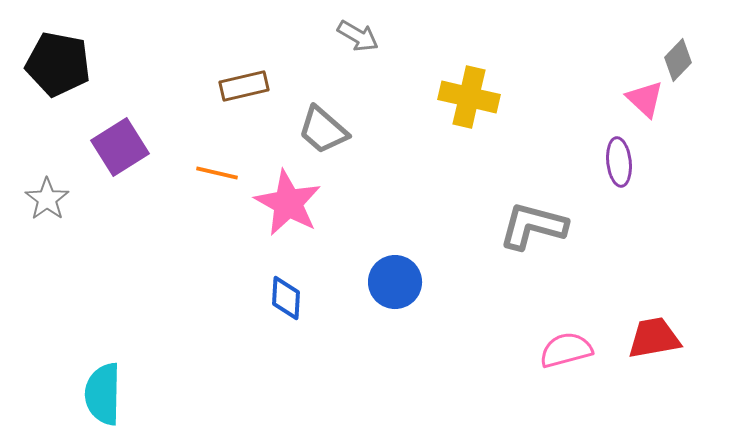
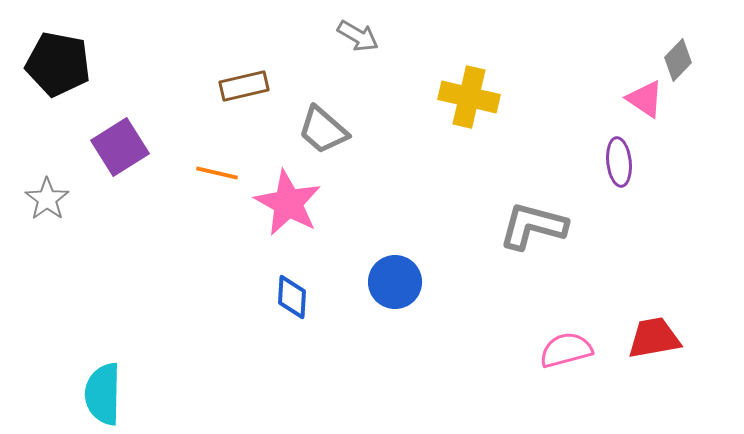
pink triangle: rotated 9 degrees counterclockwise
blue diamond: moved 6 px right, 1 px up
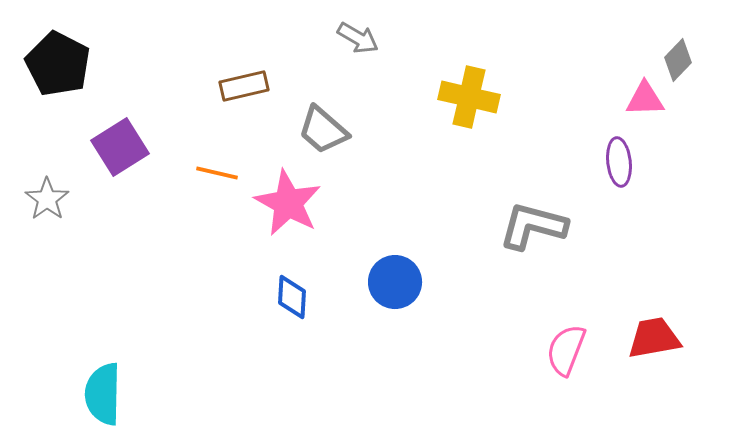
gray arrow: moved 2 px down
black pentagon: rotated 16 degrees clockwise
pink triangle: rotated 36 degrees counterclockwise
pink semicircle: rotated 54 degrees counterclockwise
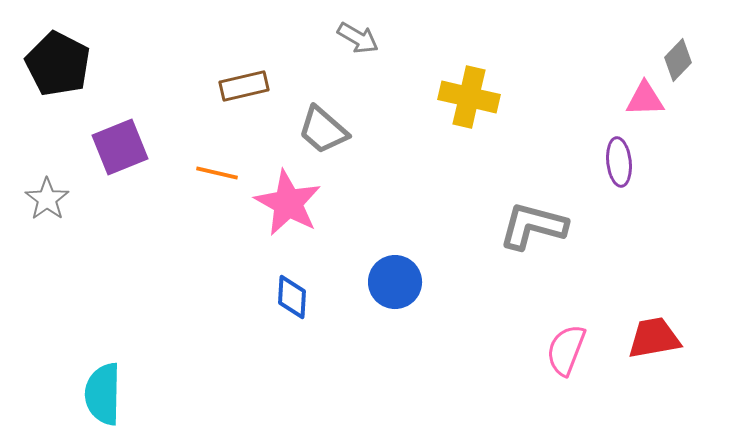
purple square: rotated 10 degrees clockwise
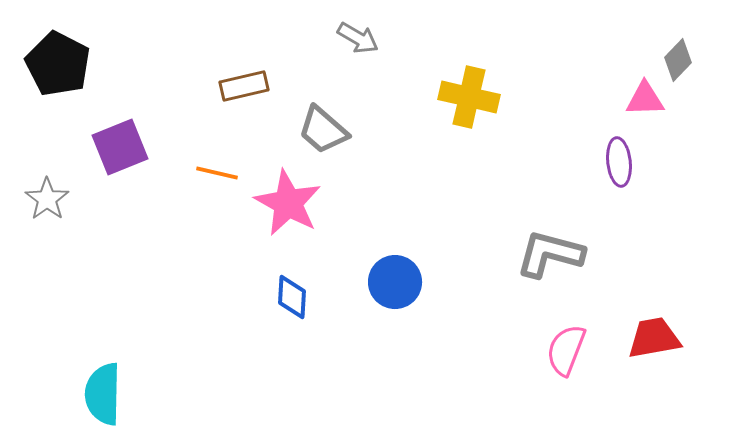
gray L-shape: moved 17 px right, 28 px down
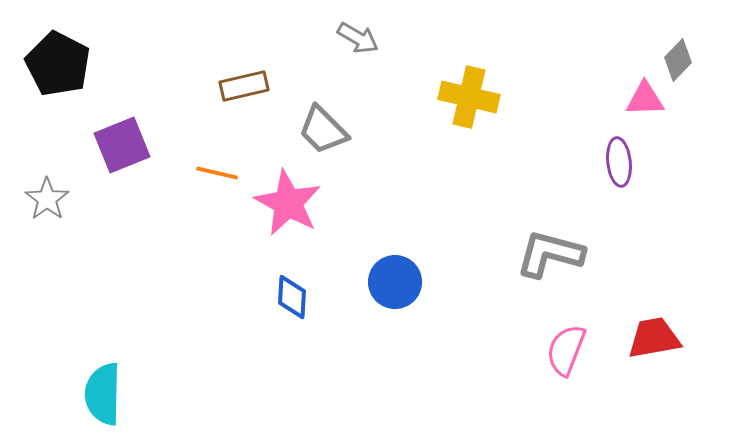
gray trapezoid: rotated 4 degrees clockwise
purple square: moved 2 px right, 2 px up
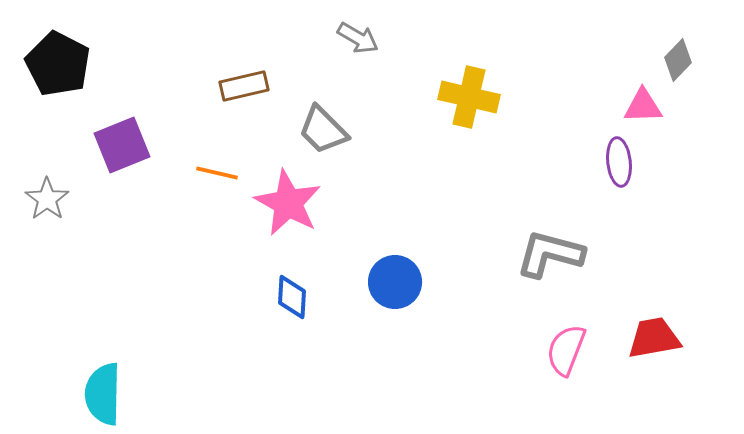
pink triangle: moved 2 px left, 7 px down
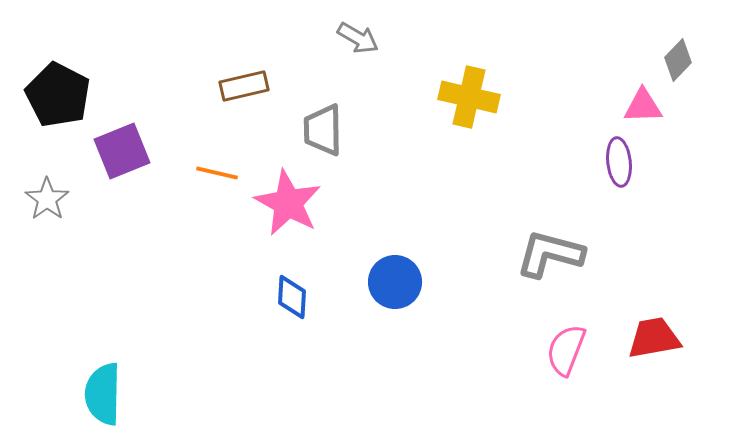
black pentagon: moved 31 px down
gray trapezoid: rotated 44 degrees clockwise
purple square: moved 6 px down
